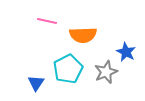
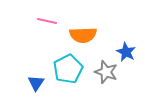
gray star: rotated 30 degrees counterclockwise
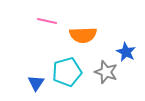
cyan pentagon: moved 1 px left, 3 px down; rotated 12 degrees clockwise
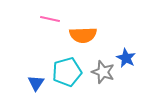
pink line: moved 3 px right, 2 px up
blue star: moved 6 px down
gray star: moved 3 px left
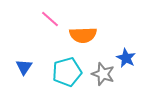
pink line: rotated 30 degrees clockwise
gray star: moved 2 px down
blue triangle: moved 12 px left, 16 px up
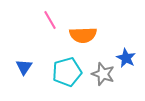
pink line: moved 1 px down; rotated 18 degrees clockwise
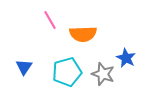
orange semicircle: moved 1 px up
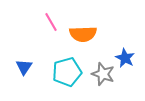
pink line: moved 1 px right, 2 px down
blue star: moved 1 px left
